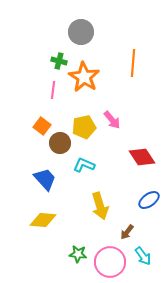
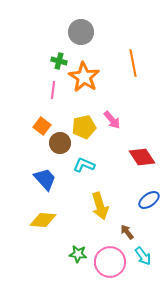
orange line: rotated 16 degrees counterclockwise
brown arrow: rotated 105 degrees clockwise
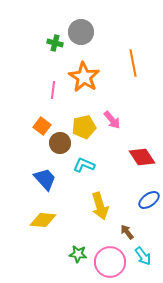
green cross: moved 4 px left, 18 px up
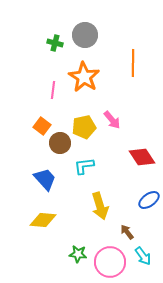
gray circle: moved 4 px right, 3 px down
orange line: rotated 12 degrees clockwise
cyan L-shape: moved 1 px down; rotated 30 degrees counterclockwise
